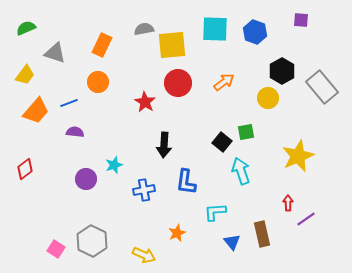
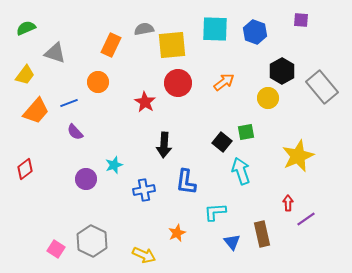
orange rectangle: moved 9 px right
purple semicircle: rotated 138 degrees counterclockwise
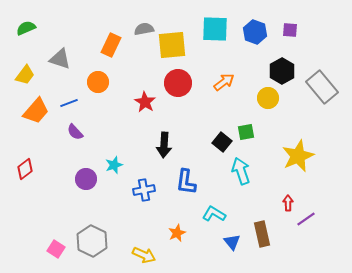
purple square: moved 11 px left, 10 px down
gray triangle: moved 5 px right, 6 px down
cyan L-shape: moved 1 px left, 2 px down; rotated 35 degrees clockwise
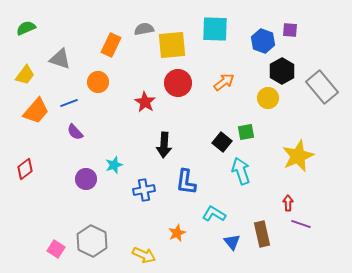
blue hexagon: moved 8 px right, 9 px down
purple line: moved 5 px left, 5 px down; rotated 54 degrees clockwise
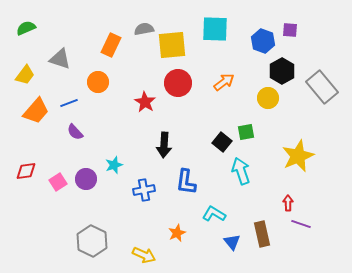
red diamond: moved 1 px right, 2 px down; rotated 30 degrees clockwise
pink square: moved 2 px right, 67 px up; rotated 24 degrees clockwise
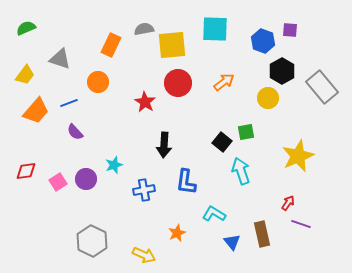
red arrow: rotated 35 degrees clockwise
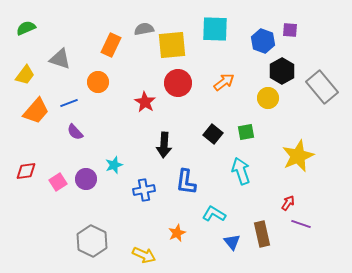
black square: moved 9 px left, 8 px up
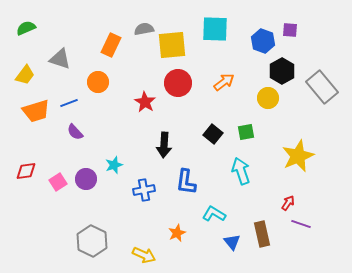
orange trapezoid: rotated 32 degrees clockwise
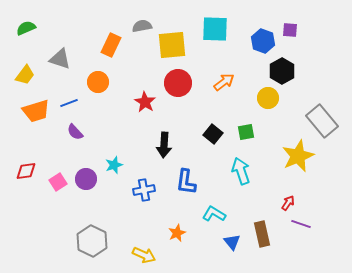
gray semicircle: moved 2 px left, 3 px up
gray rectangle: moved 34 px down
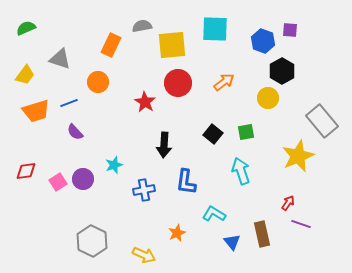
purple circle: moved 3 px left
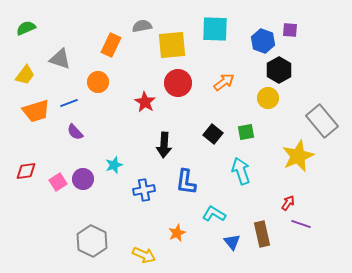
black hexagon: moved 3 px left, 1 px up
